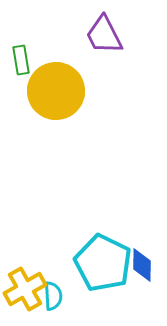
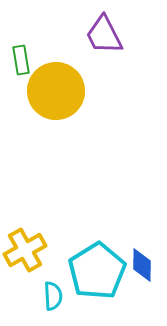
cyan pentagon: moved 6 px left, 8 px down; rotated 14 degrees clockwise
yellow cross: moved 39 px up
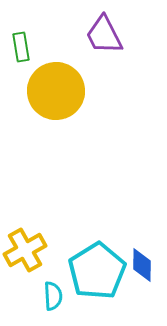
green rectangle: moved 13 px up
